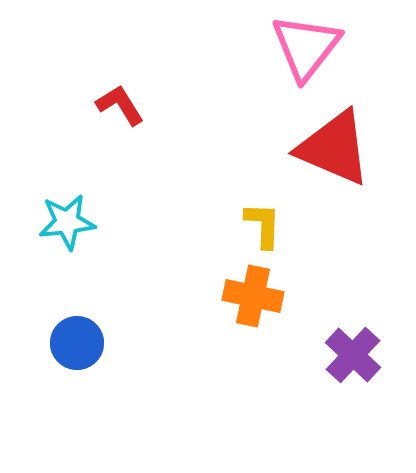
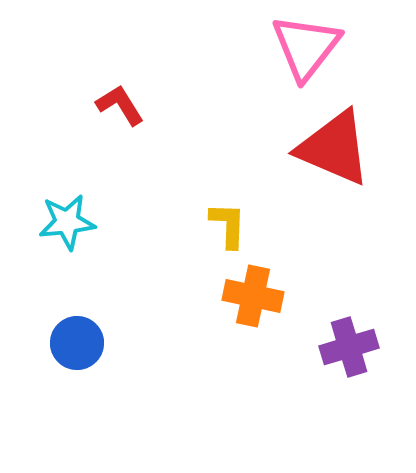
yellow L-shape: moved 35 px left
purple cross: moved 4 px left, 8 px up; rotated 30 degrees clockwise
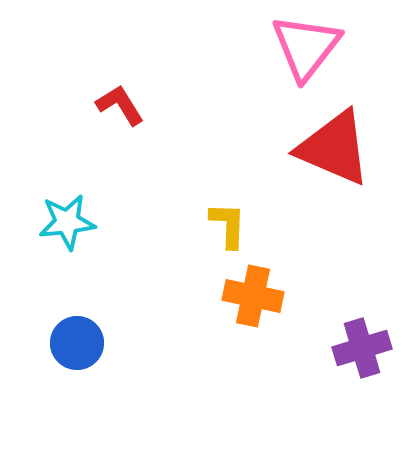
purple cross: moved 13 px right, 1 px down
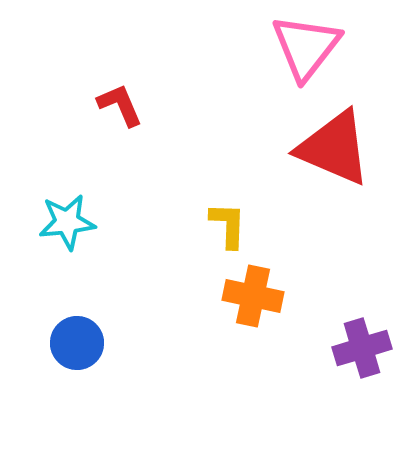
red L-shape: rotated 9 degrees clockwise
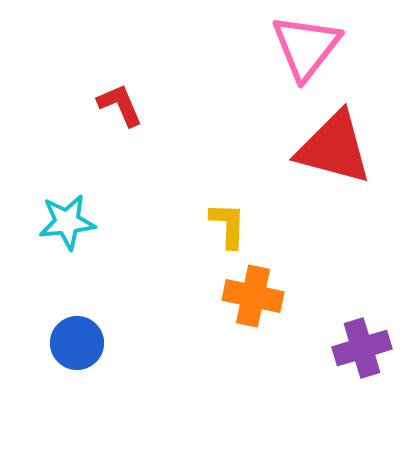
red triangle: rotated 8 degrees counterclockwise
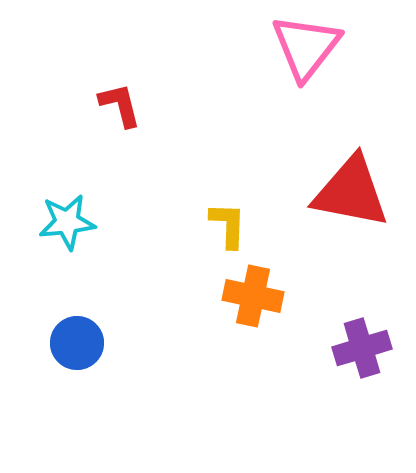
red L-shape: rotated 9 degrees clockwise
red triangle: moved 17 px right, 44 px down; rotated 4 degrees counterclockwise
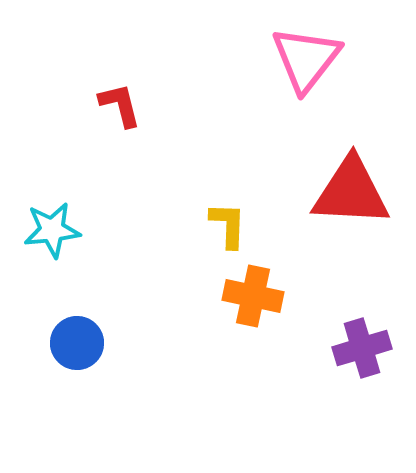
pink triangle: moved 12 px down
red triangle: rotated 8 degrees counterclockwise
cyan star: moved 15 px left, 8 px down
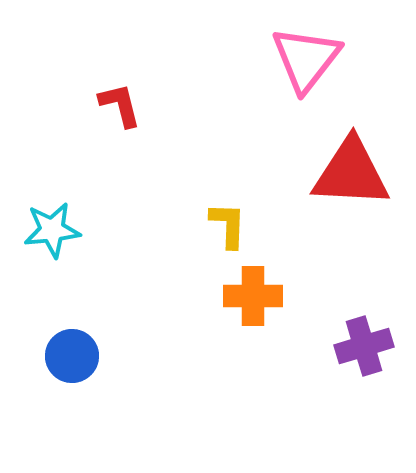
red triangle: moved 19 px up
orange cross: rotated 12 degrees counterclockwise
blue circle: moved 5 px left, 13 px down
purple cross: moved 2 px right, 2 px up
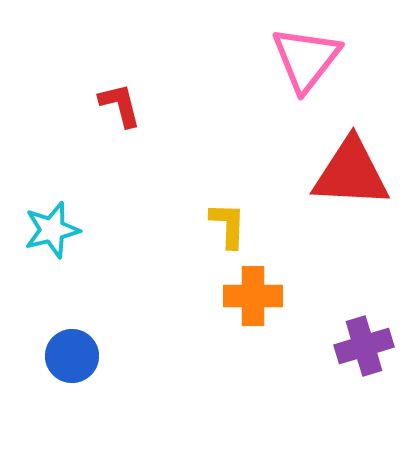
cyan star: rotated 8 degrees counterclockwise
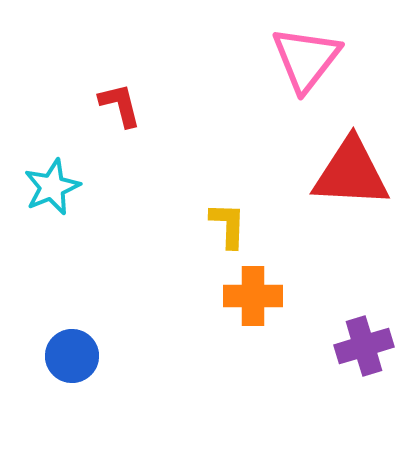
cyan star: moved 43 px up; rotated 8 degrees counterclockwise
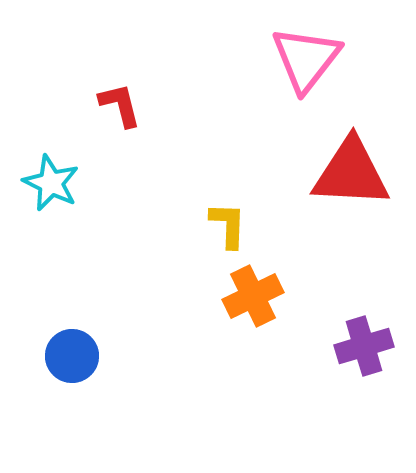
cyan star: moved 1 px left, 4 px up; rotated 24 degrees counterclockwise
orange cross: rotated 26 degrees counterclockwise
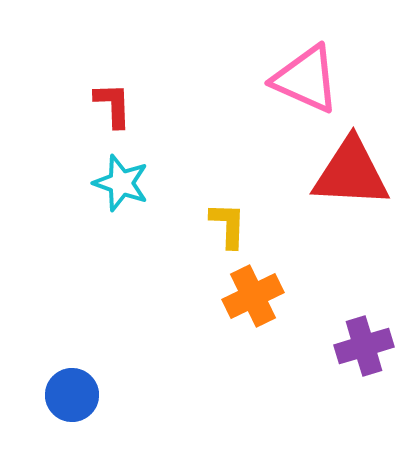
pink triangle: moved 20 px down; rotated 44 degrees counterclockwise
red L-shape: moved 7 px left; rotated 12 degrees clockwise
cyan star: moved 70 px right; rotated 6 degrees counterclockwise
blue circle: moved 39 px down
